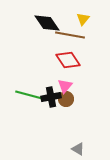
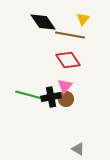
black diamond: moved 4 px left, 1 px up
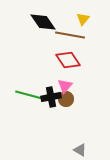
gray triangle: moved 2 px right, 1 px down
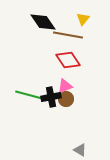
brown line: moved 2 px left
pink triangle: rotated 28 degrees clockwise
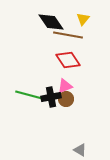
black diamond: moved 8 px right
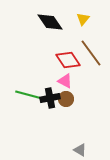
black diamond: moved 1 px left
brown line: moved 23 px right, 18 px down; rotated 44 degrees clockwise
pink triangle: moved 5 px up; rotated 49 degrees clockwise
black cross: moved 1 px left, 1 px down
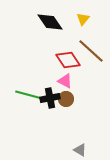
brown line: moved 2 px up; rotated 12 degrees counterclockwise
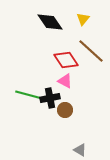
red diamond: moved 2 px left
brown circle: moved 1 px left, 11 px down
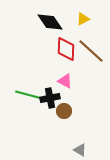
yellow triangle: rotated 24 degrees clockwise
red diamond: moved 11 px up; rotated 35 degrees clockwise
brown circle: moved 1 px left, 1 px down
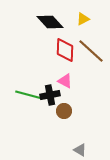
black diamond: rotated 8 degrees counterclockwise
red diamond: moved 1 px left, 1 px down
black cross: moved 3 px up
